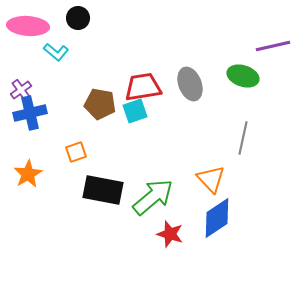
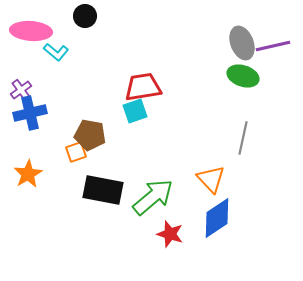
black circle: moved 7 px right, 2 px up
pink ellipse: moved 3 px right, 5 px down
gray ellipse: moved 52 px right, 41 px up
brown pentagon: moved 10 px left, 31 px down
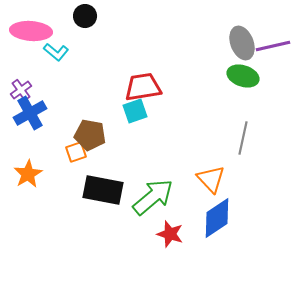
blue cross: rotated 16 degrees counterclockwise
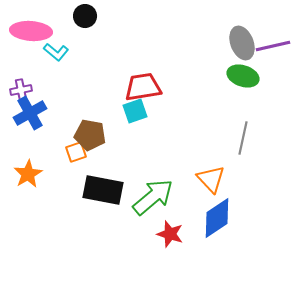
purple cross: rotated 25 degrees clockwise
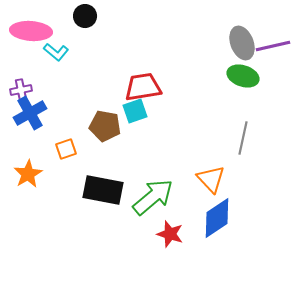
brown pentagon: moved 15 px right, 9 px up
orange square: moved 10 px left, 3 px up
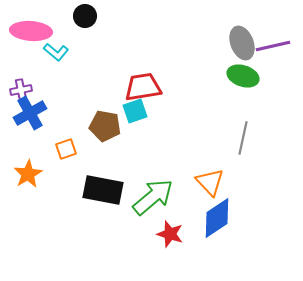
orange triangle: moved 1 px left, 3 px down
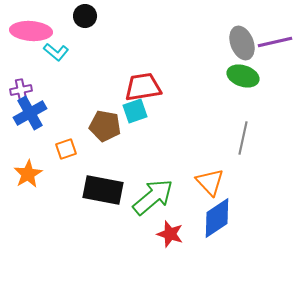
purple line: moved 2 px right, 4 px up
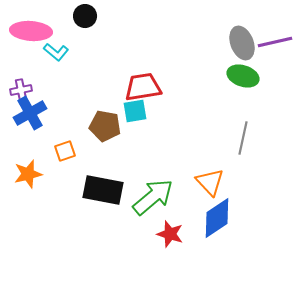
cyan square: rotated 10 degrees clockwise
orange square: moved 1 px left, 2 px down
orange star: rotated 16 degrees clockwise
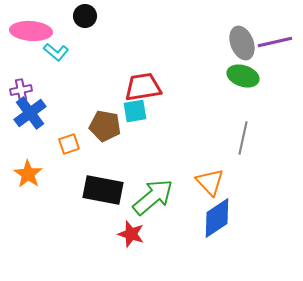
blue cross: rotated 8 degrees counterclockwise
orange square: moved 4 px right, 7 px up
orange star: rotated 24 degrees counterclockwise
red star: moved 39 px left
